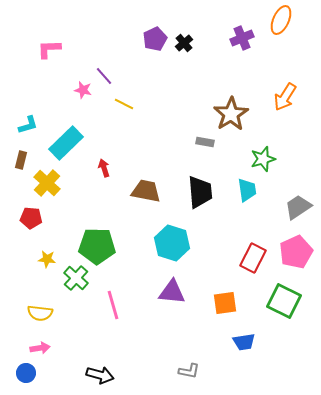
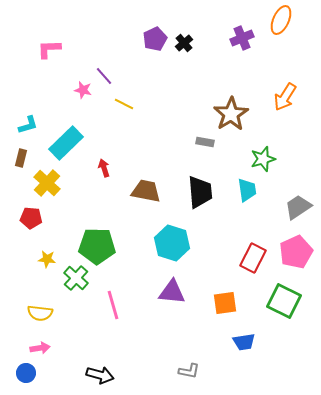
brown rectangle: moved 2 px up
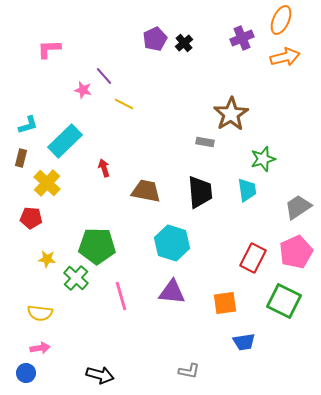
orange arrow: moved 40 px up; rotated 136 degrees counterclockwise
cyan rectangle: moved 1 px left, 2 px up
pink line: moved 8 px right, 9 px up
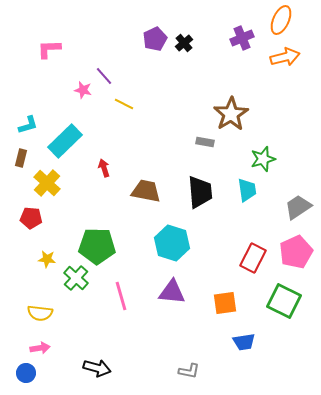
black arrow: moved 3 px left, 7 px up
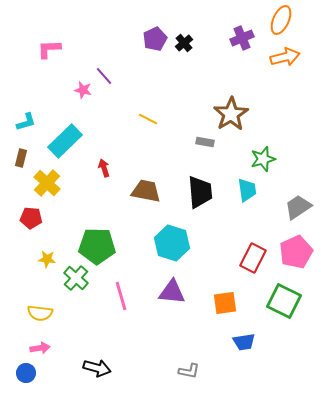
yellow line: moved 24 px right, 15 px down
cyan L-shape: moved 2 px left, 3 px up
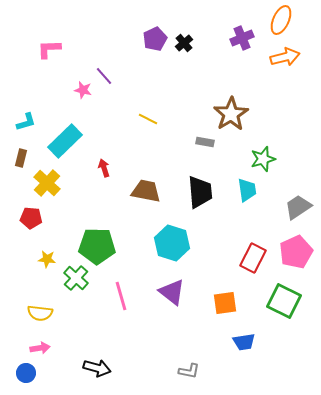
purple triangle: rotated 32 degrees clockwise
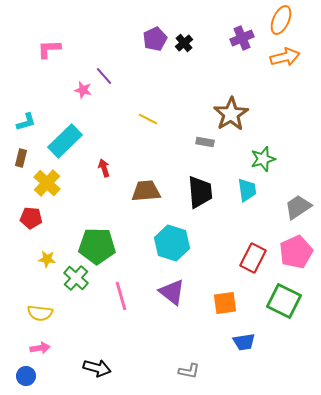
brown trapezoid: rotated 16 degrees counterclockwise
blue circle: moved 3 px down
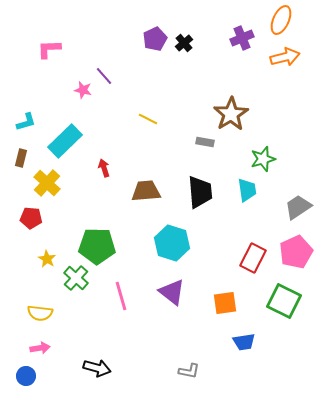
yellow star: rotated 24 degrees clockwise
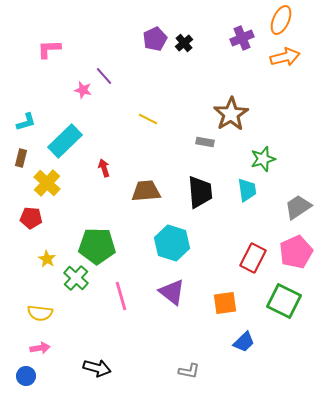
blue trapezoid: rotated 35 degrees counterclockwise
